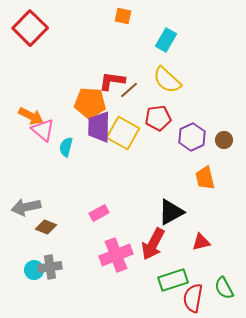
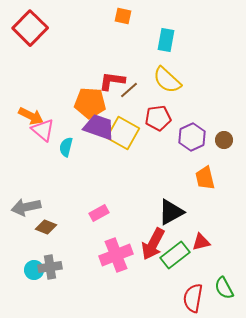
cyan rectangle: rotated 20 degrees counterclockwise
purple trapezoid: rotated 108 degrees clockwise
green rectangle: moved 2 px right, 25 px up; rotated 20 degrees counterclockwise
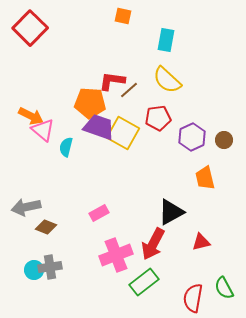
green rectangle: moved 31 px left, 27 px down
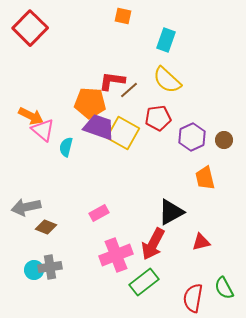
cyan rectangle: rotated 10 degrees clockwise
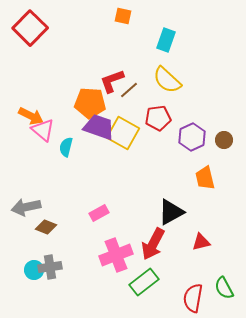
red L-shape: rotated 28 degrees counterclockwise
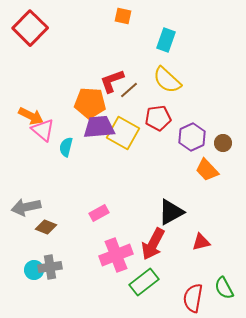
purple trapezoid: rotated 24 degrees counterclockwise
brown circle: moved 1 px left, 3 px down
orange trapezoid: moved 2 px right, 8 px up; rotated 30 degrees counterclockwise
